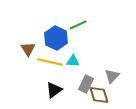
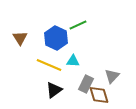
brown triangle: moved 8 px left, 11 px up
yellow line: moved 1 px left, 3 px down; rotated 10 degrees clockwise
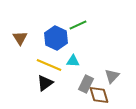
black triangle: moved 9 px left, 7 px up
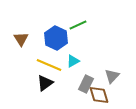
brown triangle: moved 1 px right, 1 px down
cyan triangle: rotated 32 degrees counterclockwise
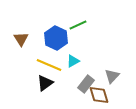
gray rectangle: rotated 12 degrees clockwise
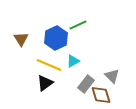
blue hexagon: rotated 10 degrees clockwise
gray triangle: rotated 28 degrees counterclockwise
brown diamond: moved 2 px right
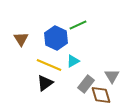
blue hexagon: rotated 10 degrees counterclockwise
gray triangle: rotated 14 degrees clockwise
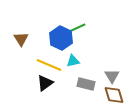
green line: moved 1 px left, 3 px down
blue hexagon: moved 5 px right
cyan triangle: rotated 16 degrees clockwise
gray rectangle: rotated 66 degrees clockwise
brown diamond: moved 13 px right
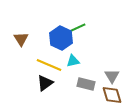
brown diamond: moved 2 px left
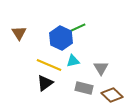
brown triangle: moved 2 px left, 6 px up
gray triangle: moved 11 px left, 8 px up
gray rectangle: moved 2 px left, 4 px down
brown diamond: rotated 30 degrees counterclockwise
